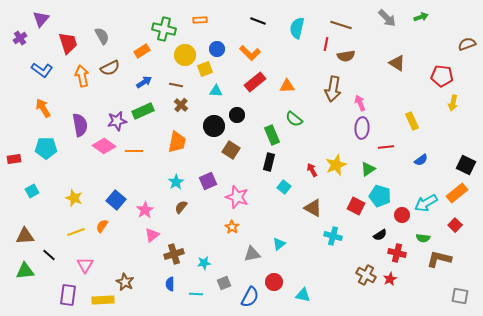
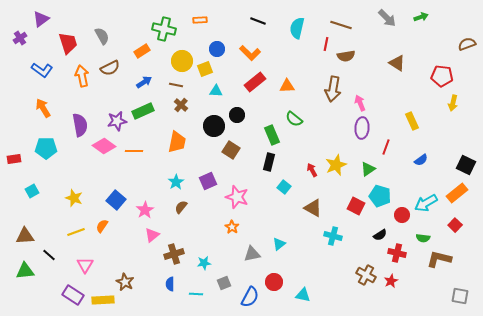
purple triangle at (41, 19): rotated 12 degrees clockwise
yellow circle at (185, 55): moved 3 px left, 6 px down
red line at (386, 147): rotated 63 degrees counterclockwise
red star at (390, 279): moved 1 px right, 2 px down
purple rectangle at (68, 295): moved 5 px right; rotated 65 degrees counterclockwise
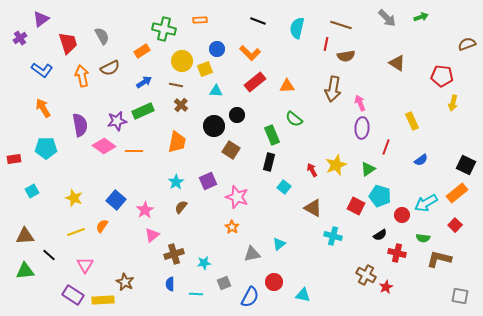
red star at (391, 281): moved 5 px left, 6 px down
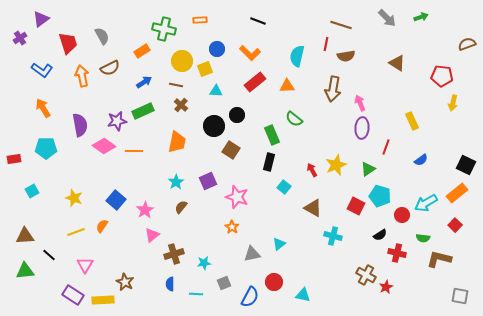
cyan semicircle at (297, 28): moved 28 px down
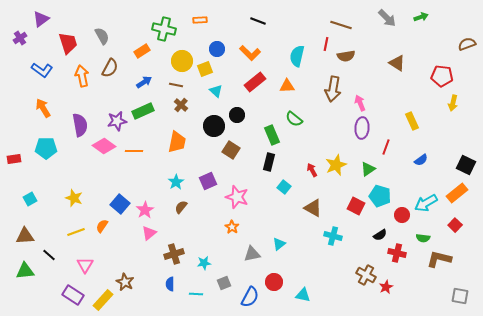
brown semicircle at (110, 68): rotated 36 degrees counterclockwise
cyan triangle at (216, 91): rotated 40 degrees clockwise
cyan square at (32, 191): moved 2 px left, 8 px down
blue square at (116, 200): moved 4 px right, 4 px down
pink triangle at (152, 235): moved 3 px left, 2 px up
yellow rectangle at (103, 300): rotated 45 degrees counterclockwise
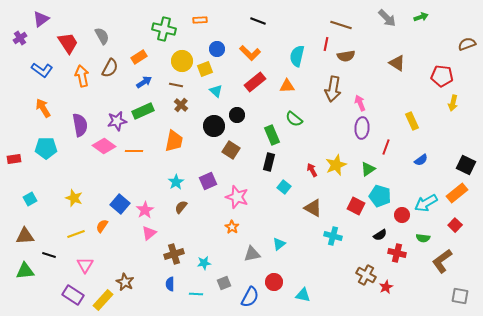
red trapezoid at (68, 43): rotated 15 degrees counterclockwise
orange rectangle at (142, 51): moved 3 px left, 6 px down
orange trapezoid at (177, 142): moved 3 px left, 1 px up
yellow line at (76, 232): moved 2 px down
black line at (49, 255): rotated 24 degrees counterclockwise
brown L-shape at (439, 259): moved 3 px right, 2 px down; rotated 50 degrees counterclockwise
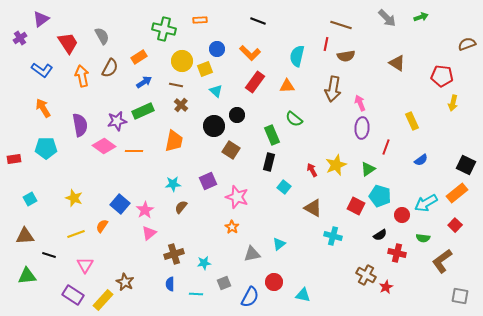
red rectangle at (255, 82): rotated 15 degrees counterclockwise
cyan star at (176, 182): moved 3 px left, 2 px down; rotated 28 degrees clockwise
green triangle at (25, 271): moved 2 px right, 5 px down
